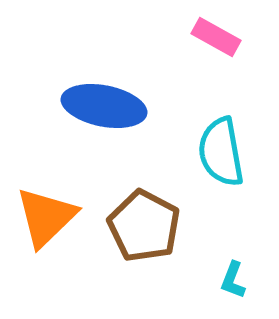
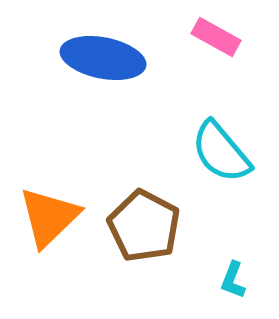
blue ellipse: moved 1 px left, 48 px up
cyan semicircle: rotated 30 degrees counterclockwise
orange triangle: moved 3 px right
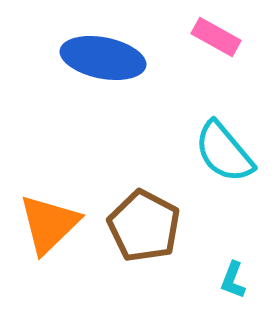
cyan semicircle: moved 3 px right
orange triangle: moved 7 px down
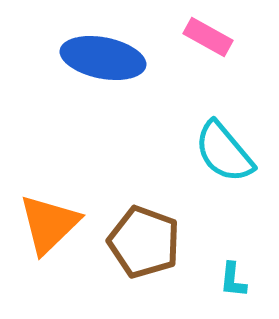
pink rectangle: moved 8 px left
brown pentagon: moved 16 px down; rotated 8 degrees counterclockwise
cyan L-shape: rotated 15 degrees counterclockwise
